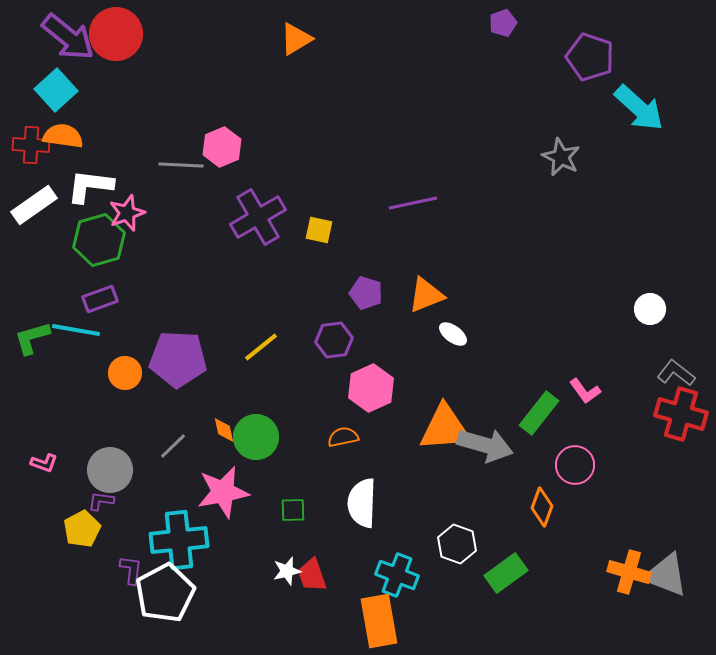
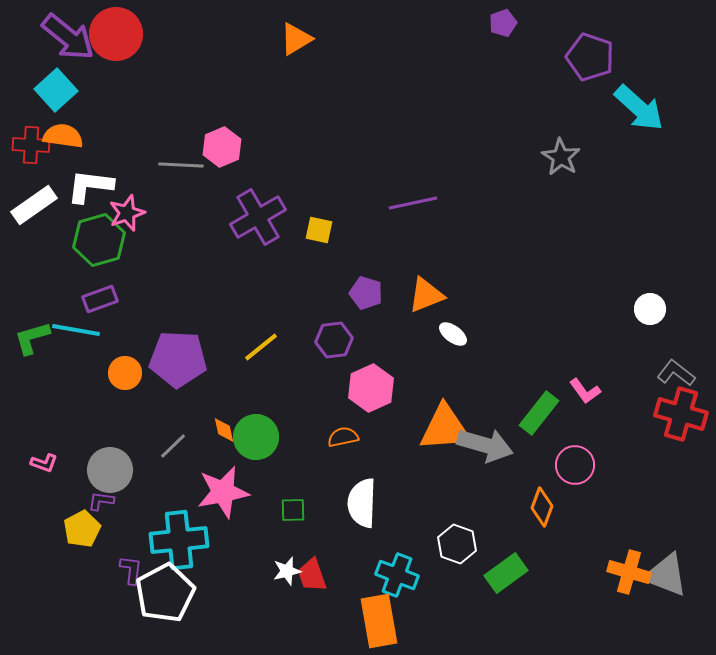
gray star at (561, 157): rotated 6 degrees clockwise
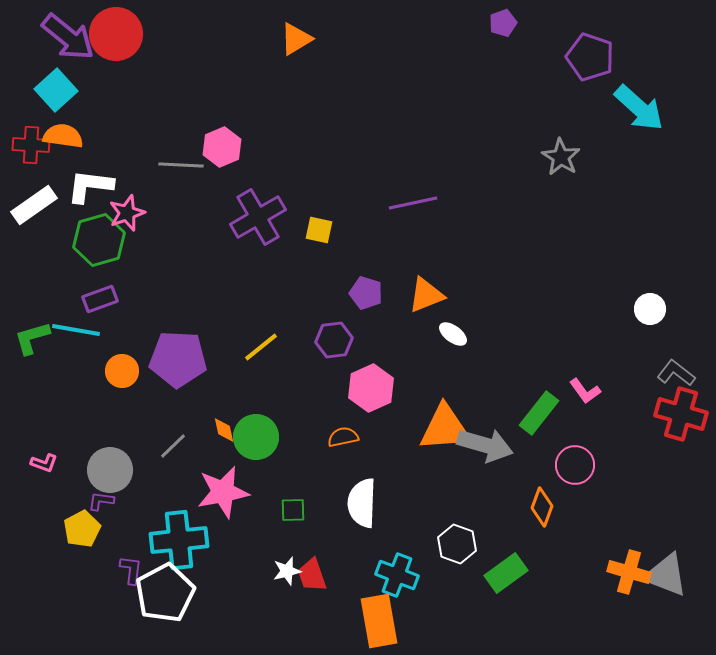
orange circle at (125, 373): moved 3 px left, 2 px up
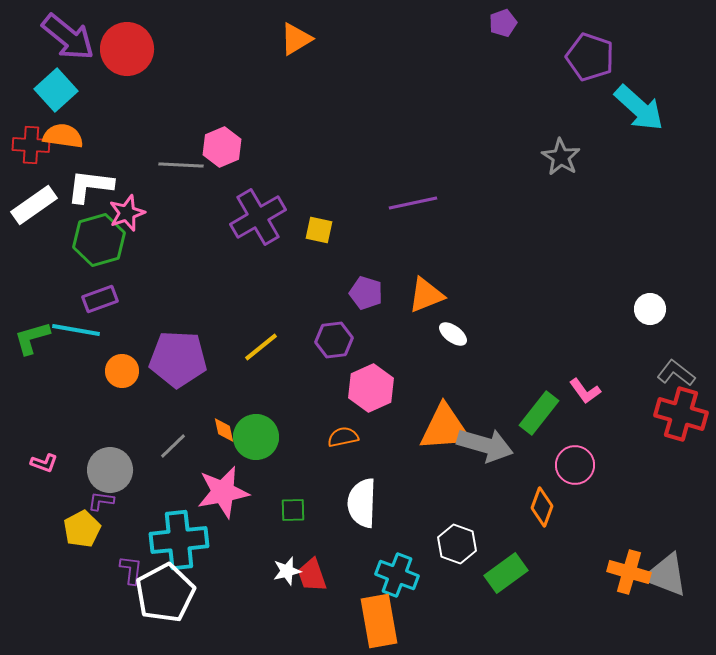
red circle at (116, 34): moved 11 px right, 15 px down
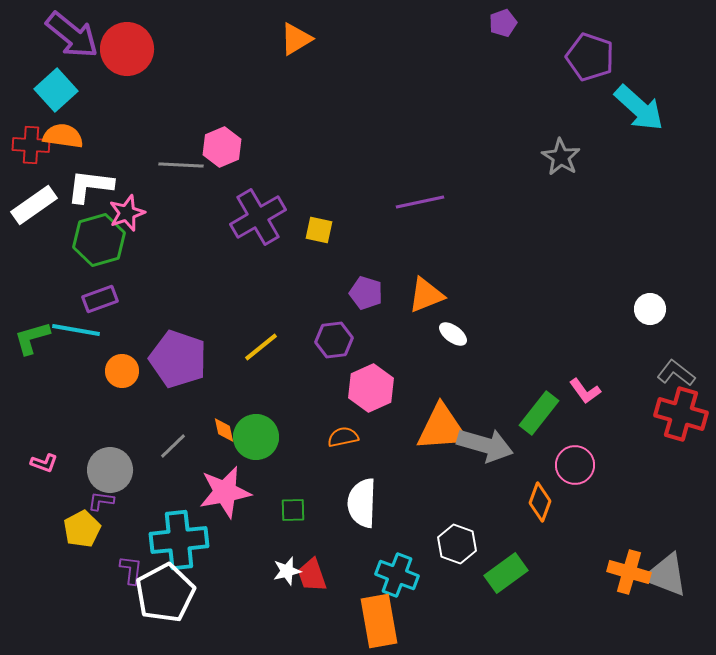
purple arrow at (68, 37): moved 4 px right, 2 px up
purple line at (413, 203): moved 7 px right, 1 px up
purple pentagon at (178, 359): rotated 16 degrees clockwise
orange triangle at (445, 428): moved 3 px left
pink star at (223, 492): moved 2 px right
orange diamond at (542, 507): moved 2 px left, 5 px up
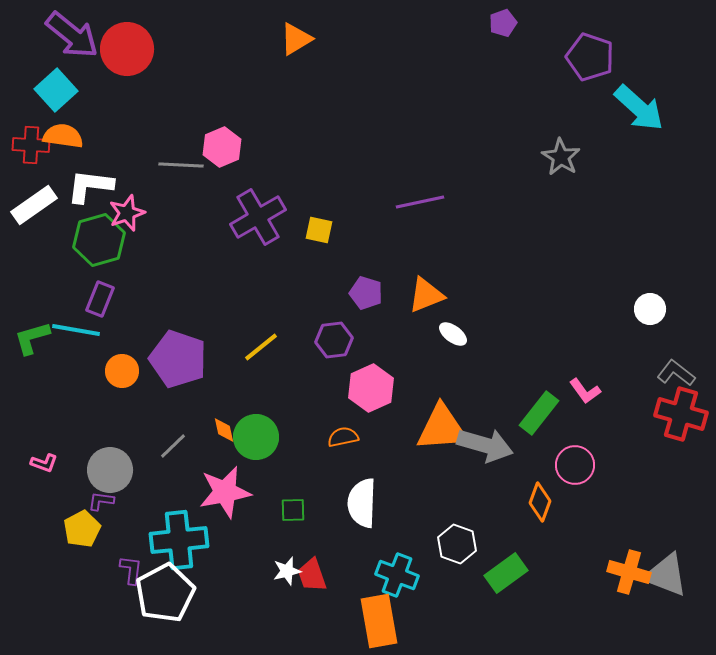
purple rectangle at (100, 299): rotated 48 degrees counterclockwise
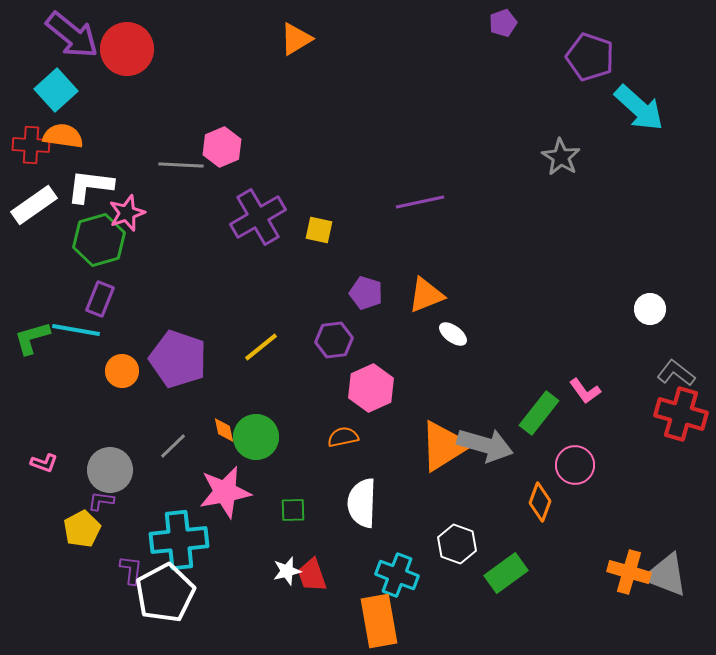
orange triangle at (442, 428): moved 2 px right, 18 px down; rotated 28 degrees counterclockwise
